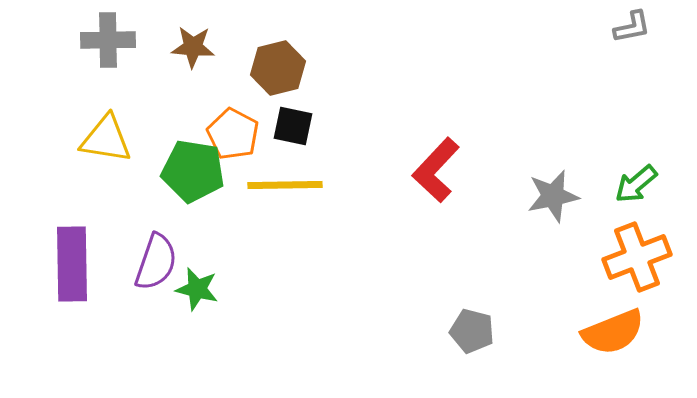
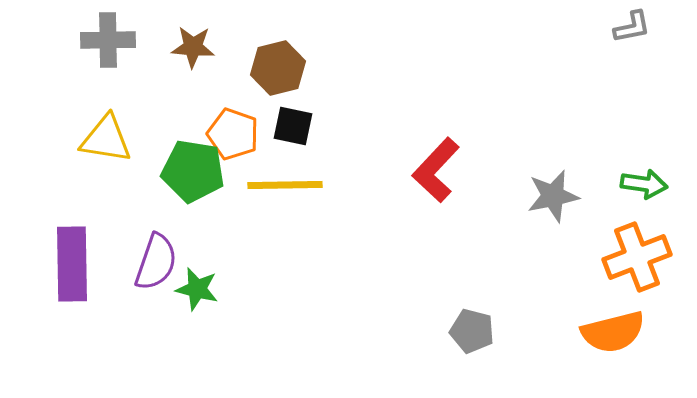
orange pentagon: rotated 9 degrees counterclockwise
green arrow: moved 8 px right; rotated 132 degrees counterclockwise
orange semicircle: rotated 8 degrees clockwise
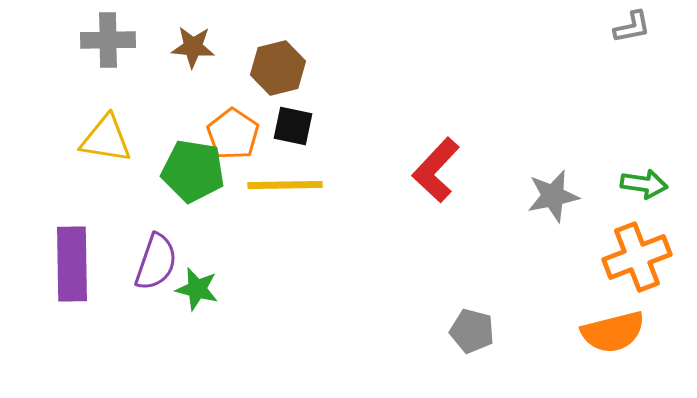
orange pentagon: rotated 15 degrees clockwise
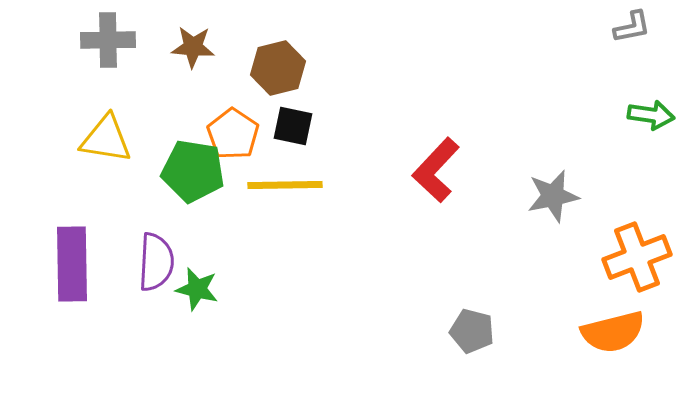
green arrow: moved 7 px right, 69 px up
purple semicircle: rotated 16 degrees counterclockwise
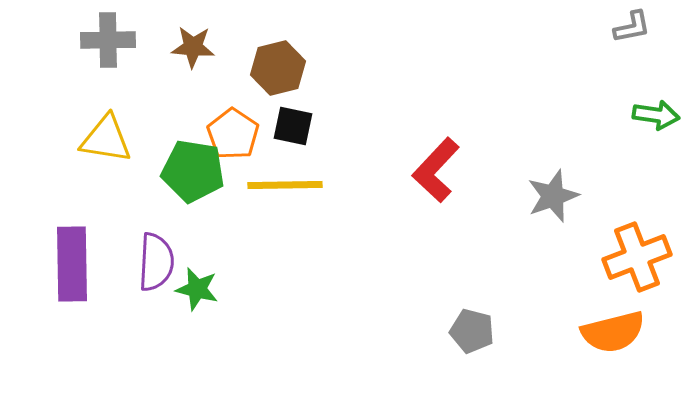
green arrow: moved 5 px right
gray star: rotated 8 degrees counterclockwise
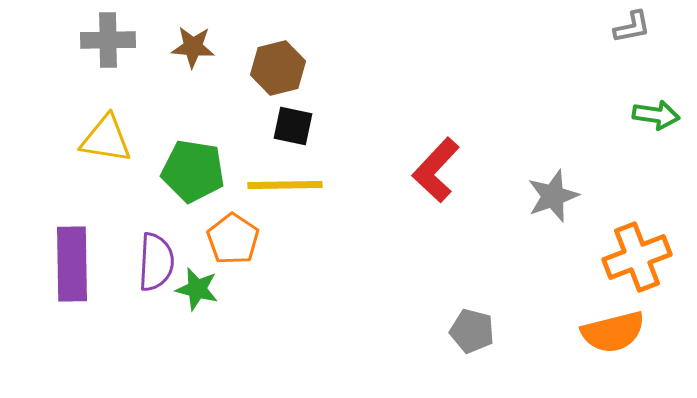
orange pentagon: moved 105 px down
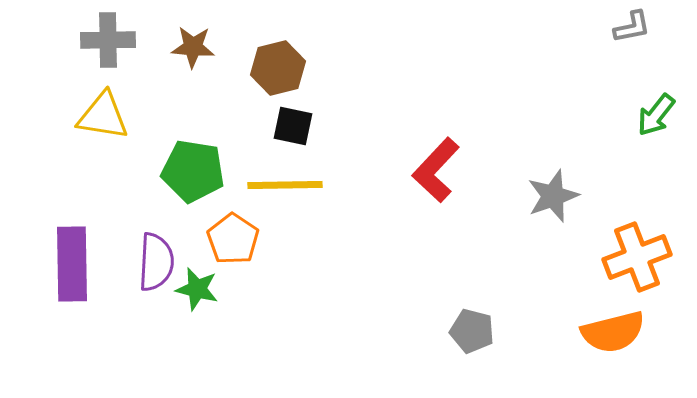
green arrow: rotated 120 degrees clockwise
yellow triangle: moved 3 px left, 23 px up
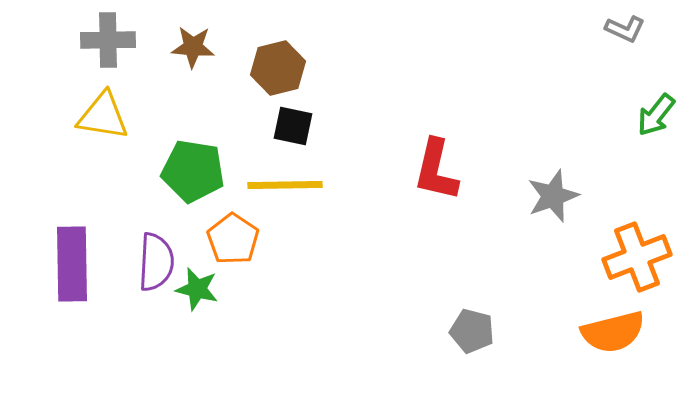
gray L-shape: moved 7 px left, 2 px down; rotated 36 degrees clockwise
red L-shape: rotated 30 degrees counterclockwise
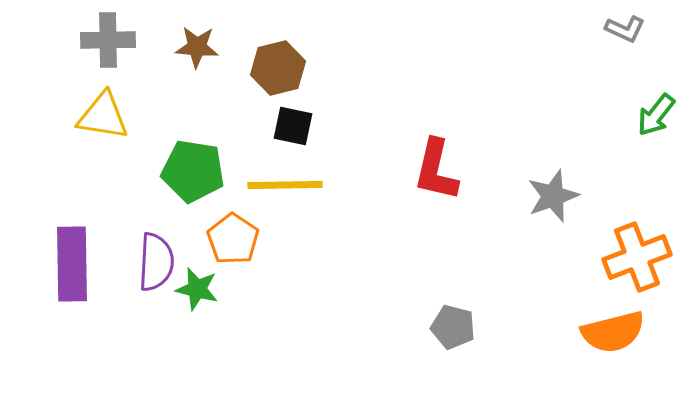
brown star: moved 4 px right
gray pentagon: moved 19 px left, 4 px up
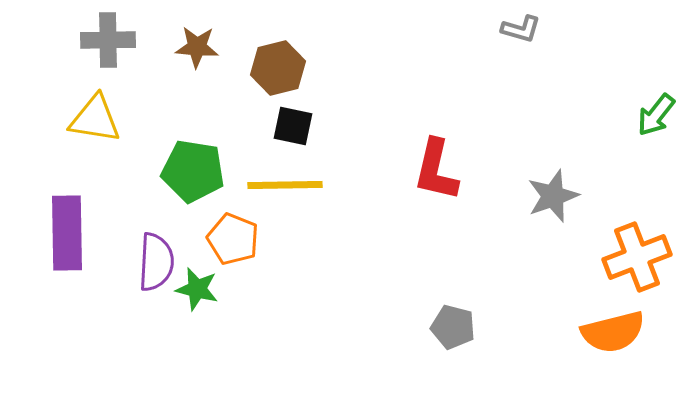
gray L-shape: moved 104 px left; rotated 9 degrees counterclockwise
yellow triangle: moved 8 px left, 3 px down
orange pentagon: rotated 12 degrees counterclockwise
purple rectangle: moved 5 px left, 31 px up
